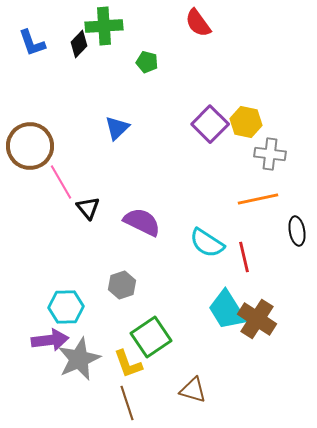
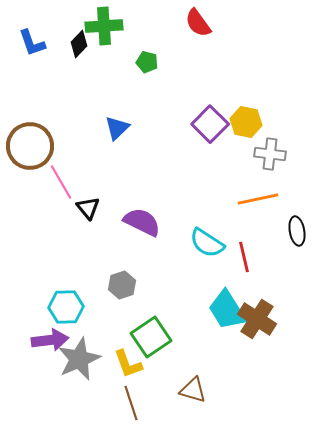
brown line: moved 4 px right
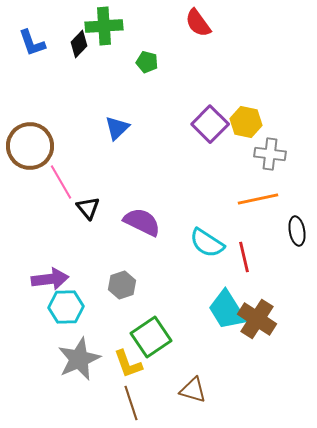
purple arrow: moved 61 px up
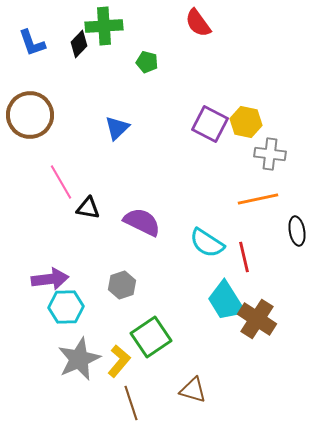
purple square: rotated 18 degrees counterclockwise
brown circle: moved 31 px up
black triangle: rotated 40 degrees counterclockwise
cyan trapezoid: moved 1 px left, 9 px up
yellow L-shape: moved 9 px left, 3 px up; rotated 120 degrees counterclockwise
